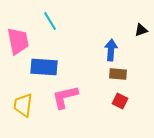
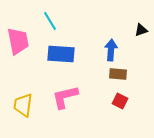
blue rectangle: moved 17 px right, 13 px up
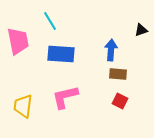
yellow trapezoid: moved 1 px down
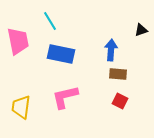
blue rectangle: rotated 8 degrees clockwise
yellow trapezoid: moved 2 px left, 1 px down
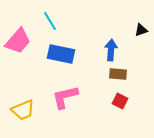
pink trapezoid: rotated 52 degrees clockwise
yellow trapezoid: moved 2 px right, 3 px down; rotated 120 degrees counterclockwise
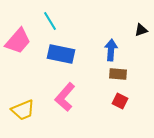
pink L-shape: rotated 36 degrees counterclockwise
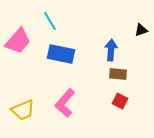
pink L-shape: moved 6 px down
